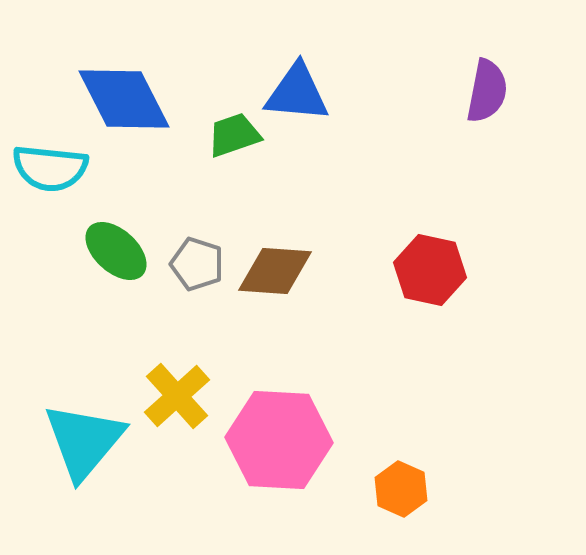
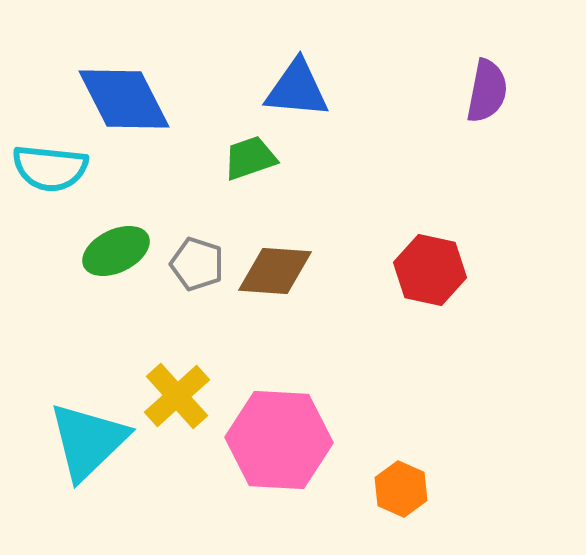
blue triangle: moved 4 px up
green trapezoid: moved 16 px right, 23 px down
green ellipse: rotated 68 degrees counterclockwise
cyan triangle: moved 4 px right; rotated 6 degrees clockwise
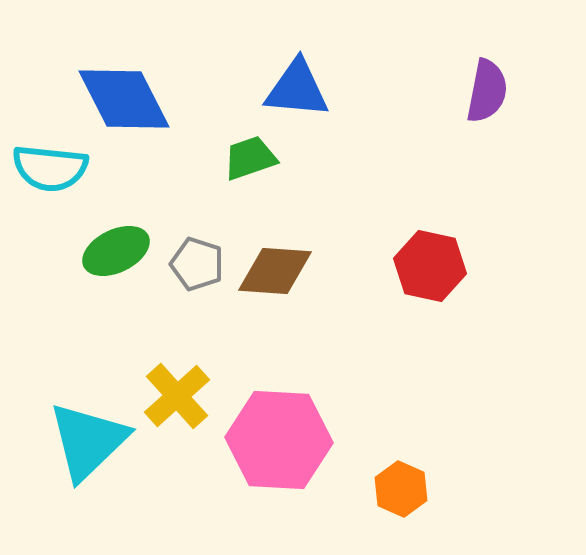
red hexagon: moved 4 px up
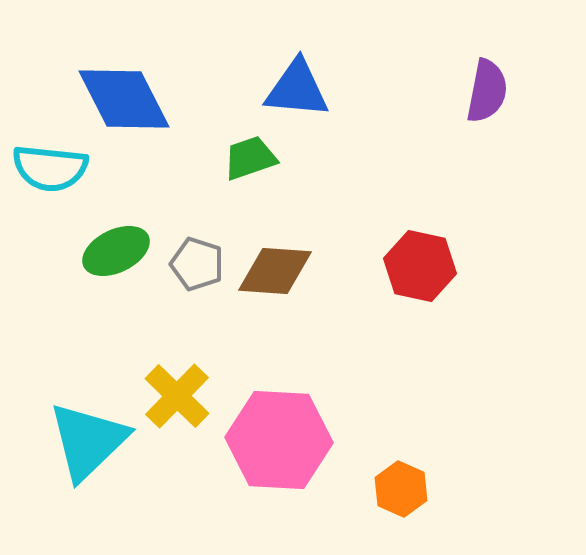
red hexagon: moved 10 px left
yellow cross: rotated 4 degrees counterclockwise
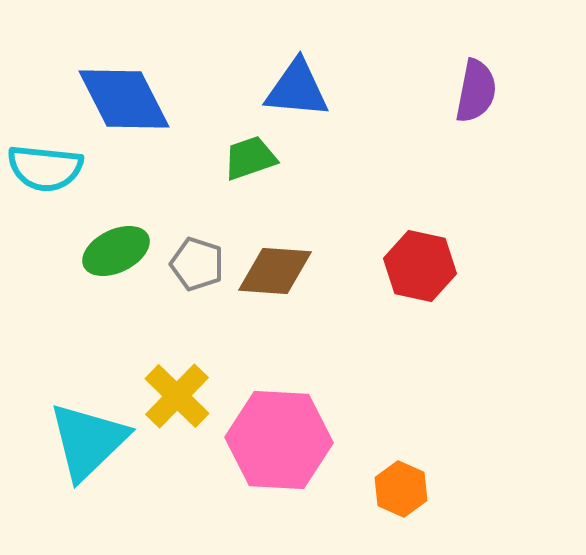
purple semicircle: moved 11 px left
cyan semicircle: moved 5 px left
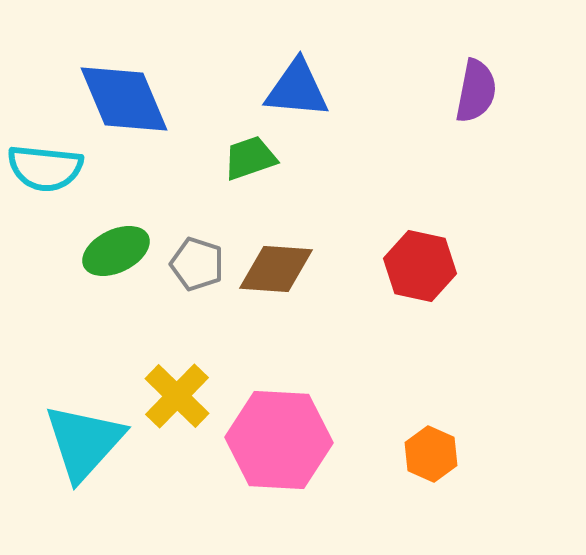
blue diamond: rotated 4 degrees clockwise
brown diamond: moved 1 px right, 2 px up
cyan triangle: moved 4 px left, 1 px down; rotated 4 degrees counterclockwise
orange hexagon: moved 30 px right, 35 px up
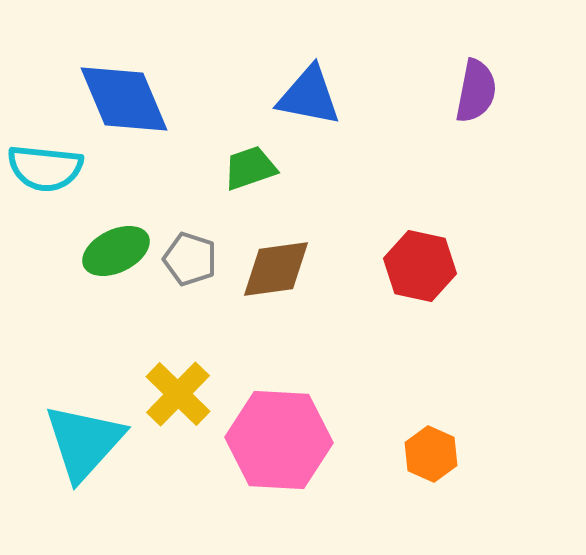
blue triangle: moved 12 px right, 7 px down; rotated 6 degrees clockwise
green trapezoid: moved 10 px down
gray pentagon: moved 7 px left, 5 px up
brown diamond: rotated 12 degrees counterclockwise
yellow cross: moved 1 px right, 2 px up
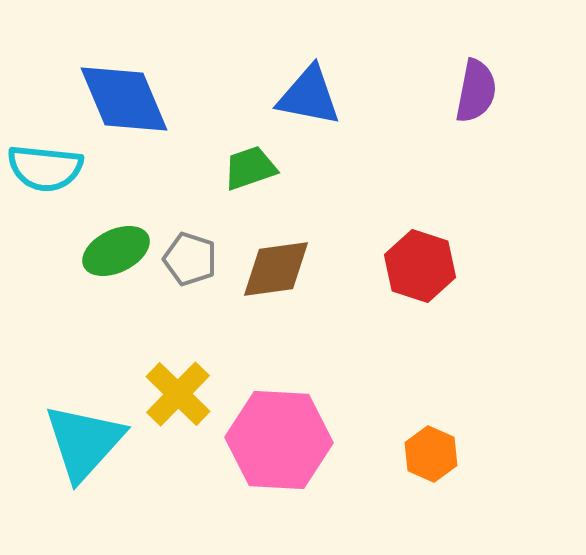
red hexagon: rotated 6 degrees clockwise
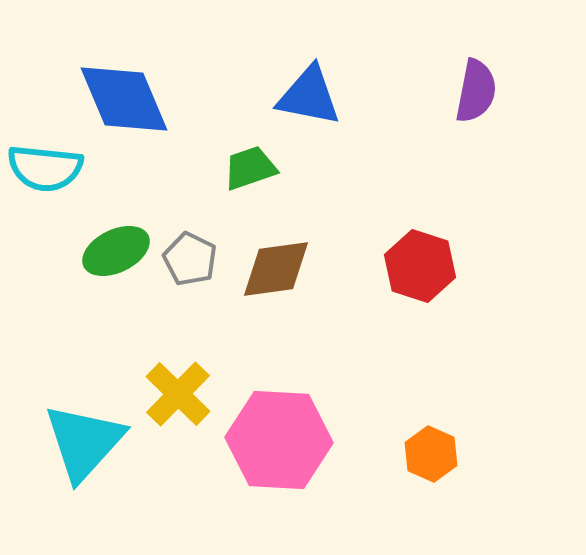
gray pentagon: rotated 8 degrees clockwise
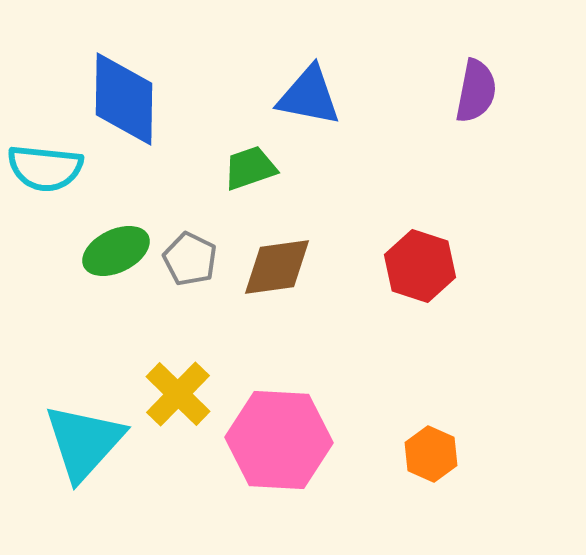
blue diamond: rotated 24 degrees clockwise
brown diamond: moved 1 px right, 2 px up
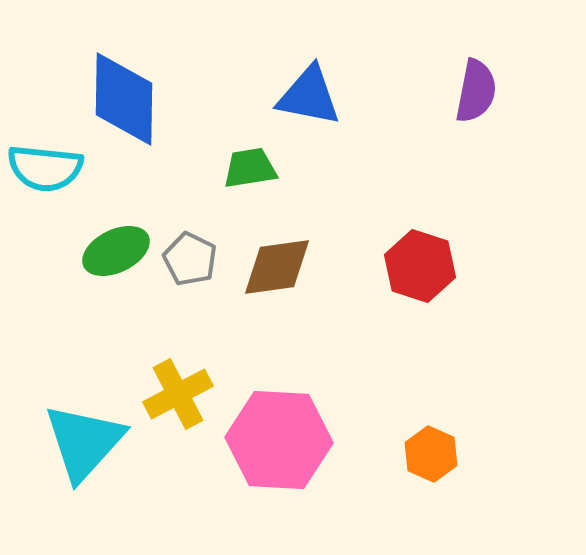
green trapezoid: rotated 10 degrees clockwise
yellow cross: rotated 18 degrees clockwise
